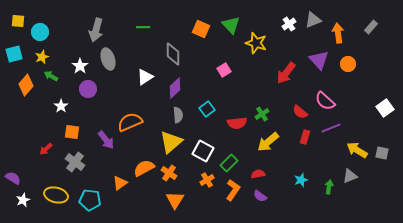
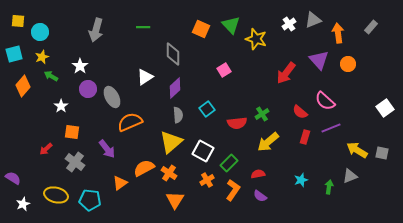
yellow star at (256, 43): moved 4 px up
gray ellipse at (108, 59): moved 4 px right, 38 px down; rotated 10 degrees counterclockwise
orange diamond at (26, 85): moved 3 px left, 1 px down
purple arrow at (106, 140): moved 1 px right, 9 px down
white star at (23, 200): moved 4 px down
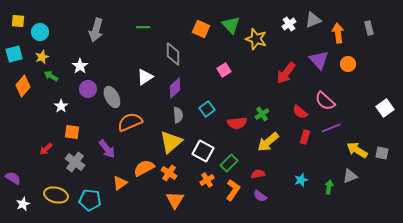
gray rectangle at (371, 27): moved 2 px left, 1 px down; rotated 56 degrees counterclockwise
